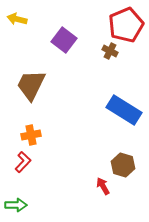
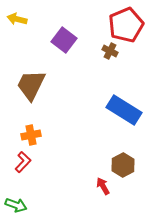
brown hexagon: rotated 15 degrees clockwise
green arrow: rotated 20 degrees clockwise
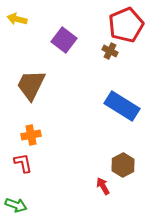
blue rectangle: moved 2 px left, 4 px up
red L-shape: moved 1 px down; rotated 55 degrees counterclockwise
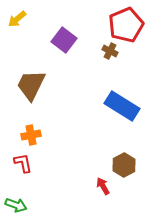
yellow arrow: rotated 54 degrees counterclockwise
brown hexagon: moved 1 px right
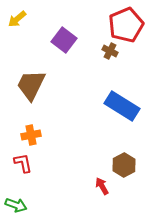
red arrow: moved 1 px left
